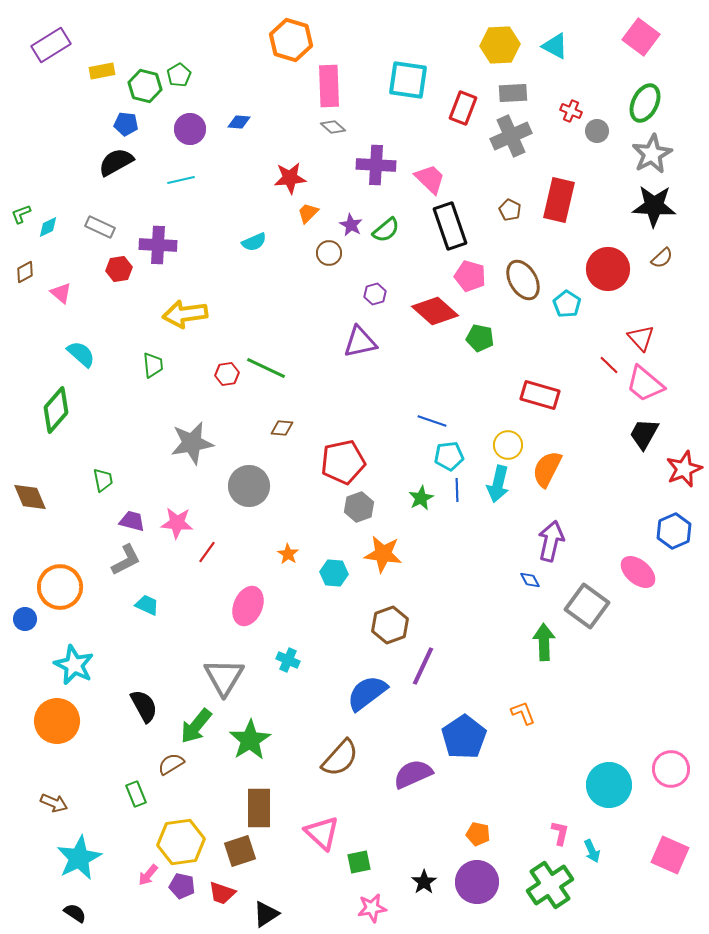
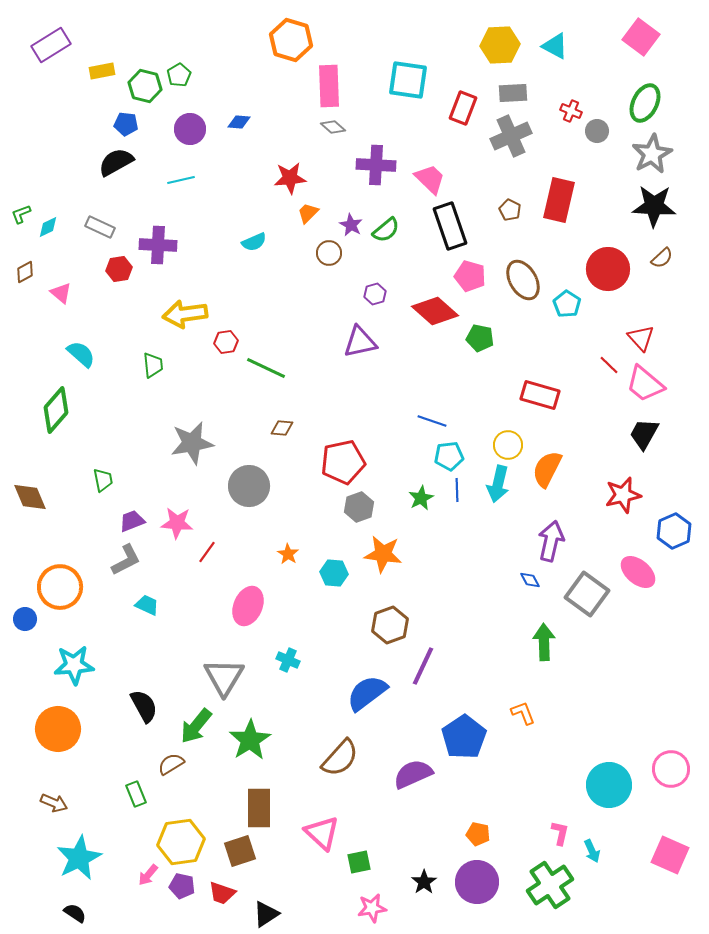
red hexagon at (227, 374): moved 1 px left, 32 px up
red star at (684, 469): moved 61 px left, 26 px down; rotated 9 degrees clockwise
purple trapezoid at (132, 521): rotated 36 degrees counterclockwise
gray square at (587, 606): moved 12 px up
cyan star at (74, 665): rotated 30 degrees counterclockwise
orange circle at (57, 721): moved 1 px right, 8 px down
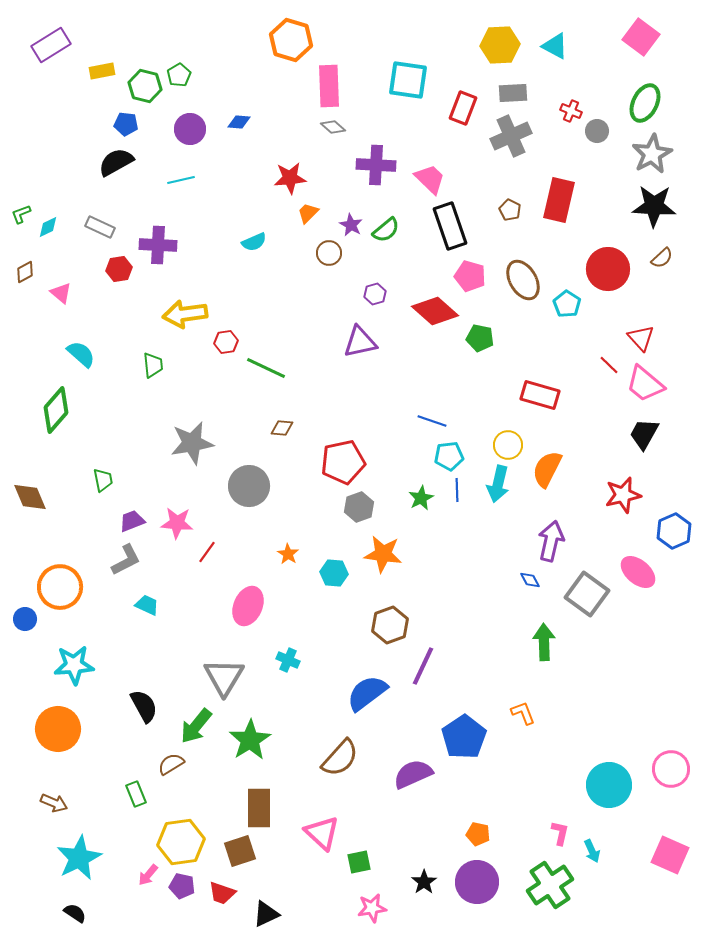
black triangle at (266, 914): rotated 8 degrees clockwise
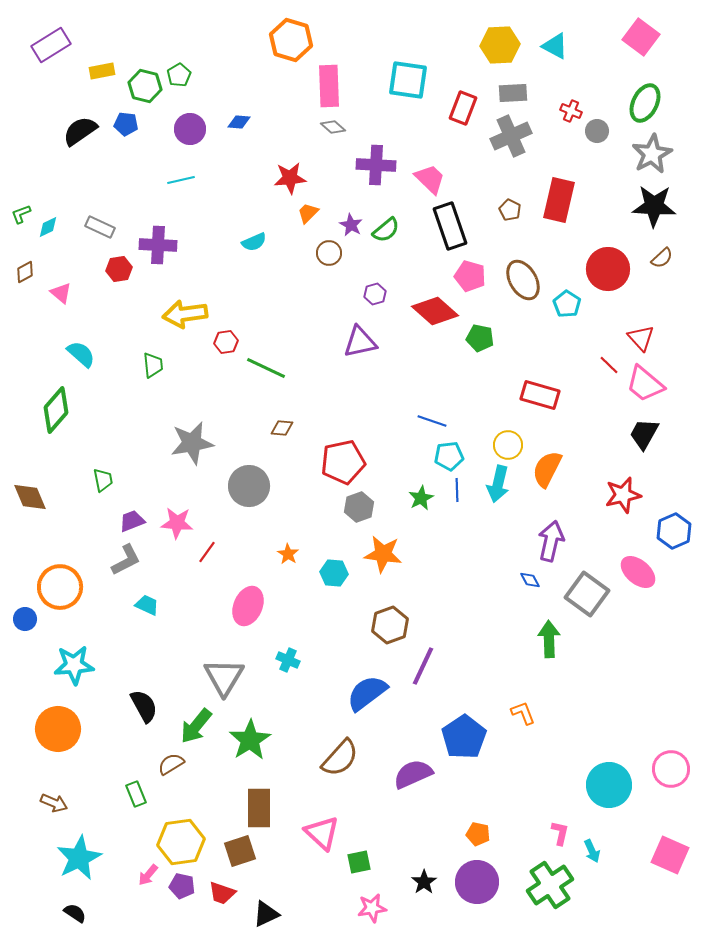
black semicircle at (116, 162): moved 36 px left, 31 px up; rotated 6 degrees counterclockwise
green arrow at (544, 642): moved 5 px right, 3 px up
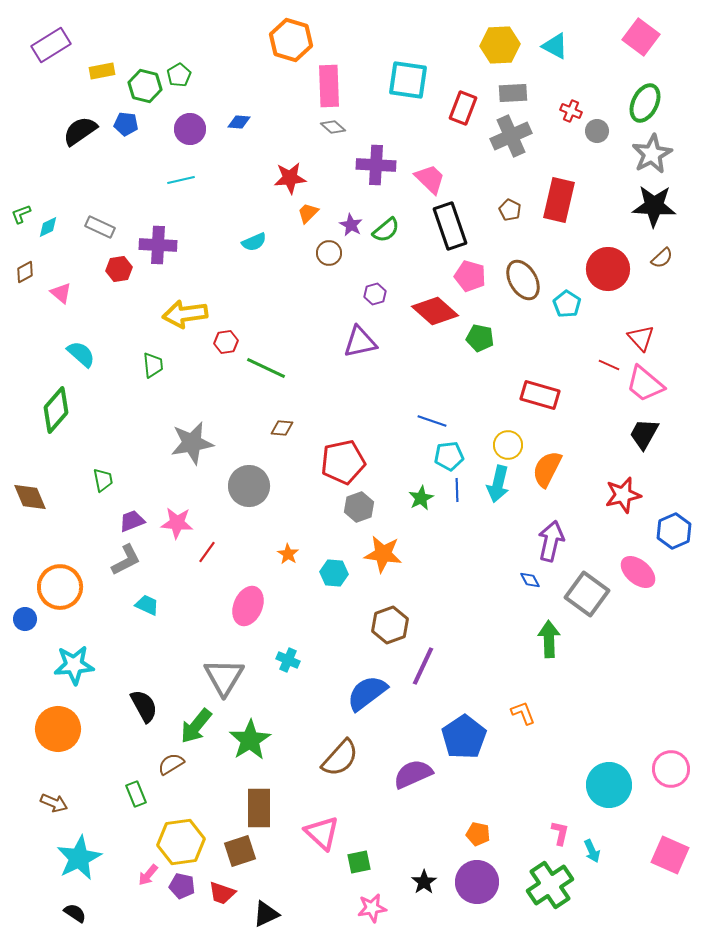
red line at (609, 365): rotated 20 degrees counterclockwise
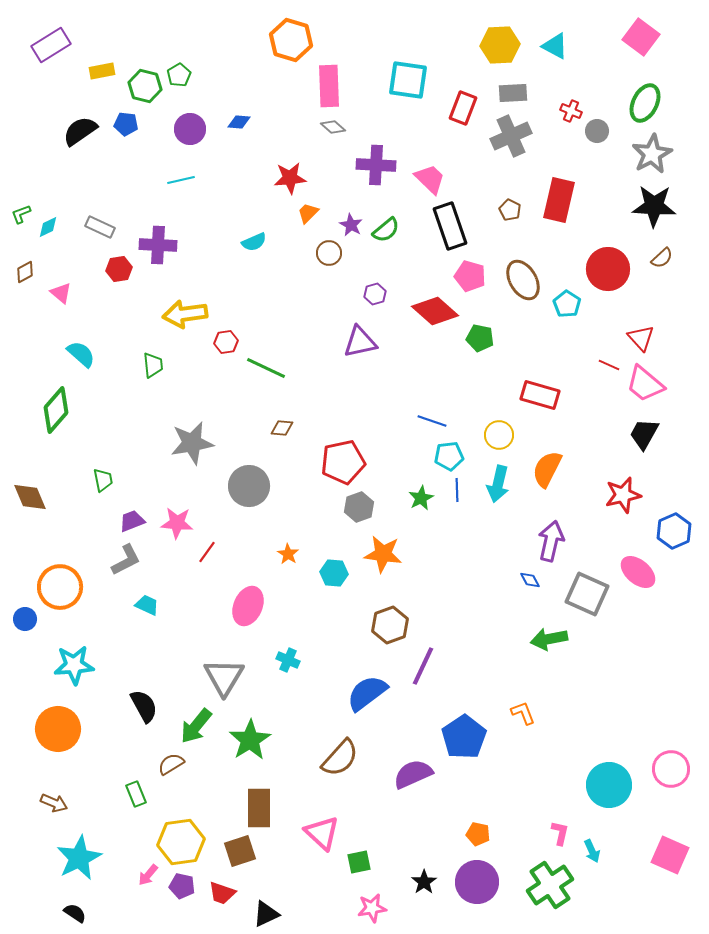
yellow circle at (508, 445): moved 9 px left, 10 px up
gray square at (587, 594): rotated 12 degrees counterclockwise
green arrow at (549, 639): rotated 99 degrees counterclockwise
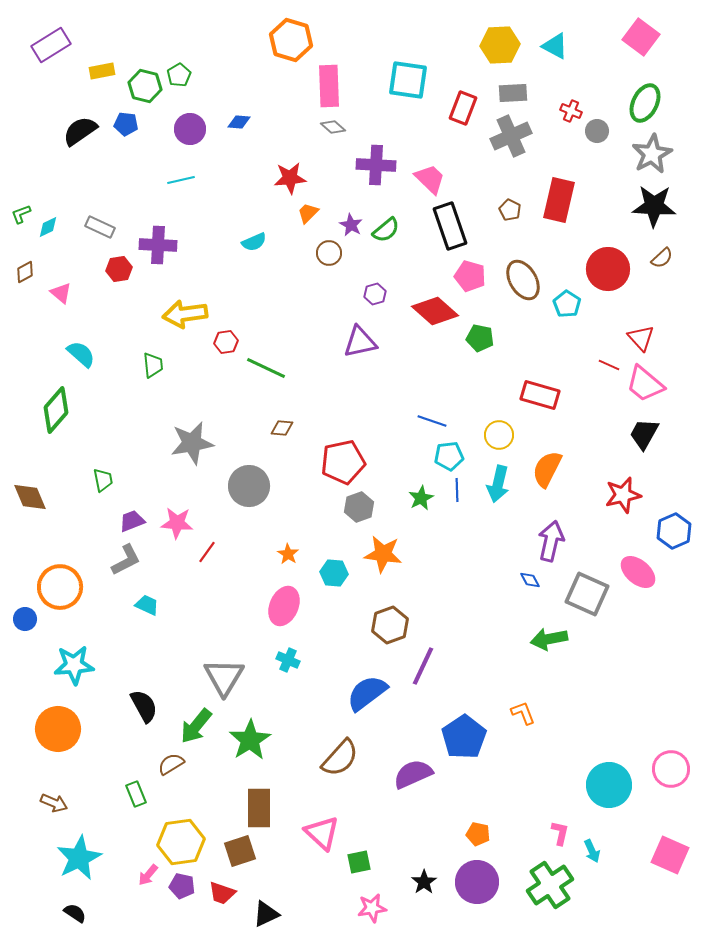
pink ellipse at (248, 606): moved 36 px right
